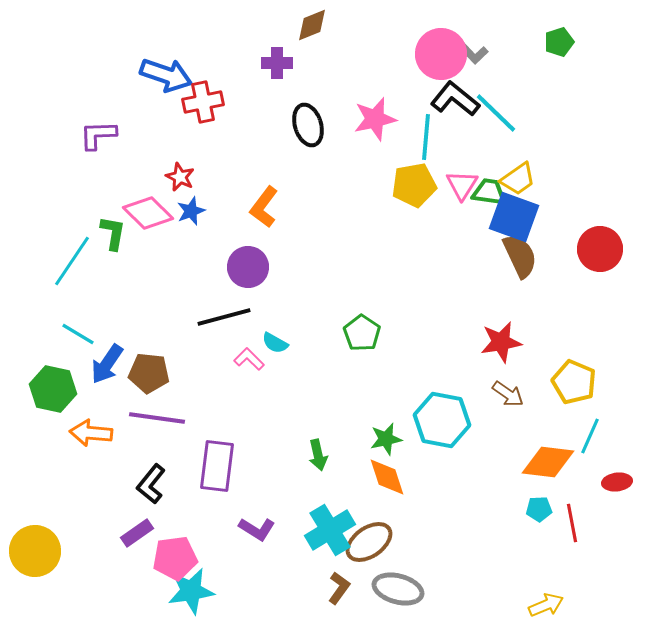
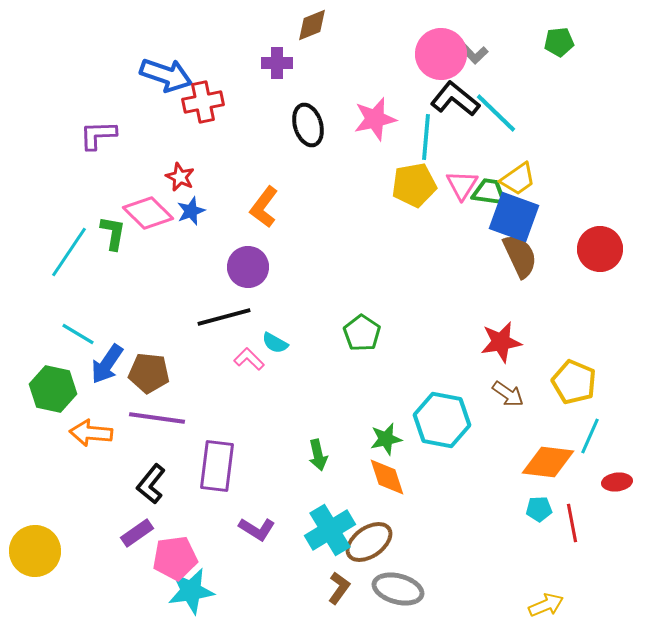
green pentagon at (559, 42): rotated 12 degrees clockwise
cyan line at (72, 261): moved 3 px left, 9 px up
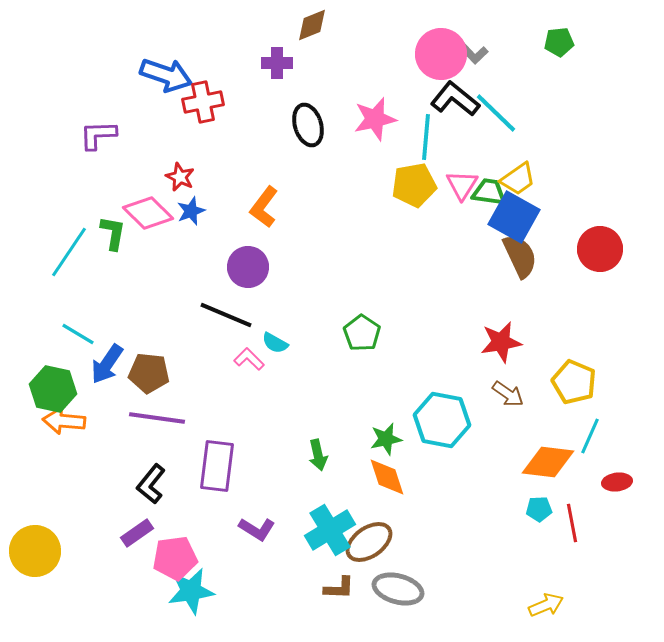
blue square at (514, 217): rotated 9 degrees clockwise
black line at (224, 317): moved 2 px right, 2 px up; rotated 38 degrees clockwise
orange arrow at (91, 433): moved 27 px left, 12 px up
brown L-shape at (339, 588): rotated 56 degrees clockwise
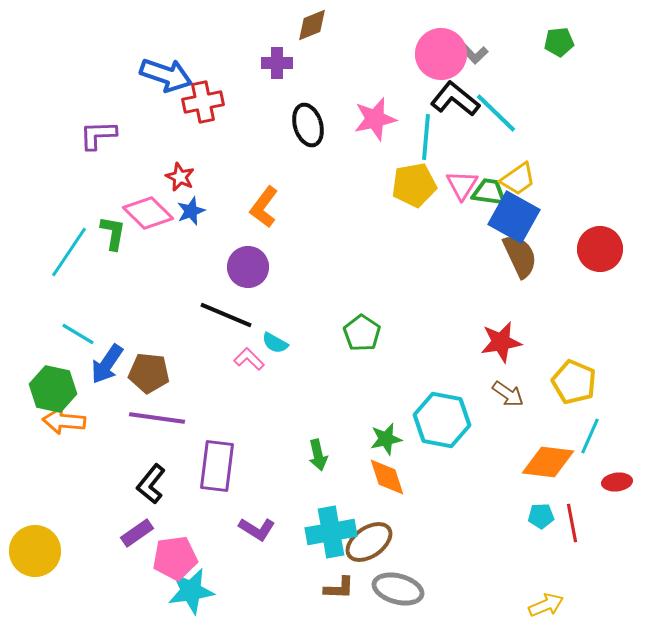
cyan pentagon at (539, 509): moved 2 px right, 7 px down
cyan cross at (330, 530): moved 1 px right, 2 px down; rotated 21 degrees clockwise
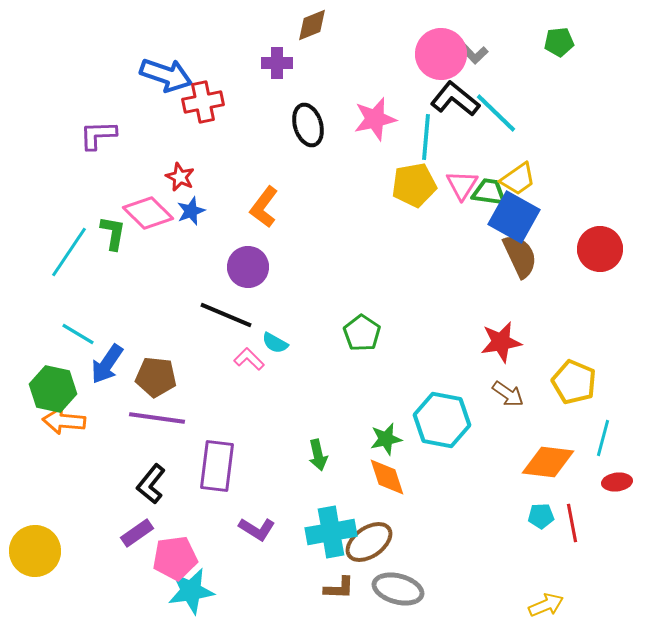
brown pentagon at (149, 373): moved 7 px right, 4 px down
cyan line at (590, 436): moved 13 px right, 2 px down; rotated 9 degrees counterclockwise
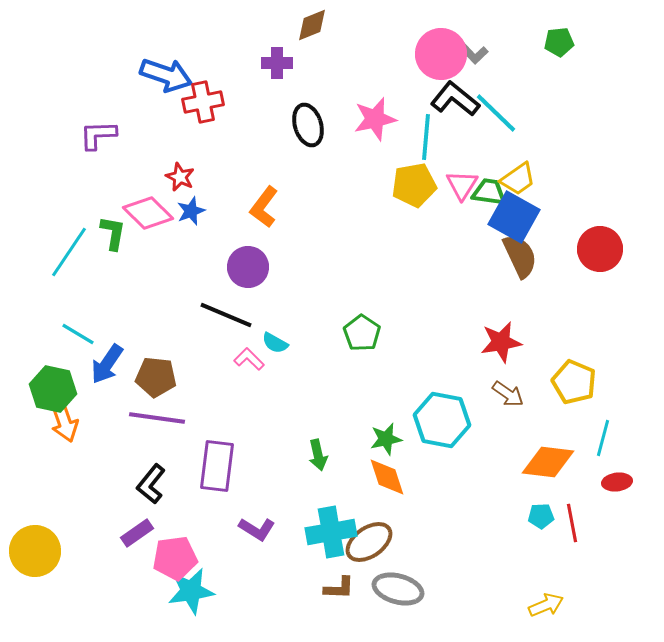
orange arrow at (64, 421): rotated 114 degrees counterclockwise
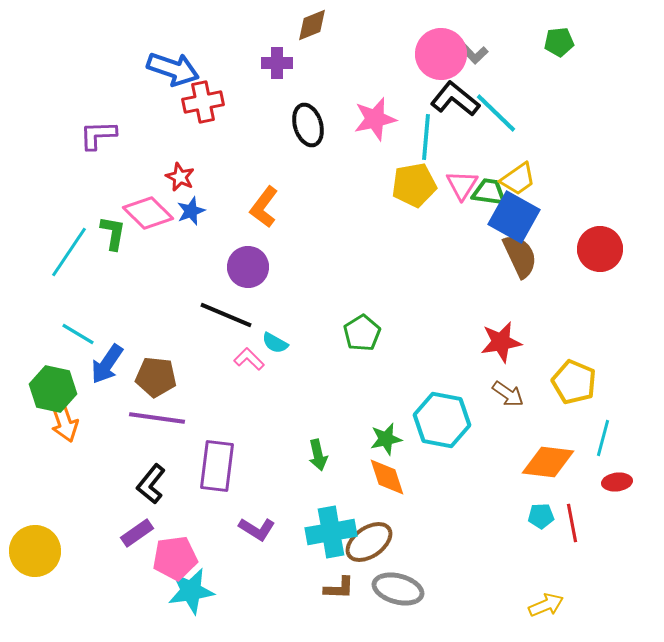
blue arrow at (166, 75): moved 7 px right, 6 px up
green pentagon at (362, 333): rotated 6 degrees clockwise
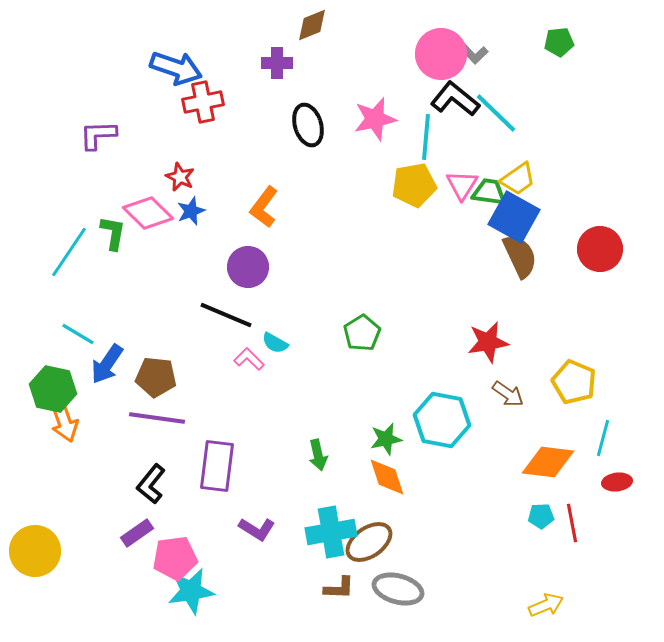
blue arrow at (173, 69): moved 3 px right, 1 px up
red star at (501, 342): moved 13 px left
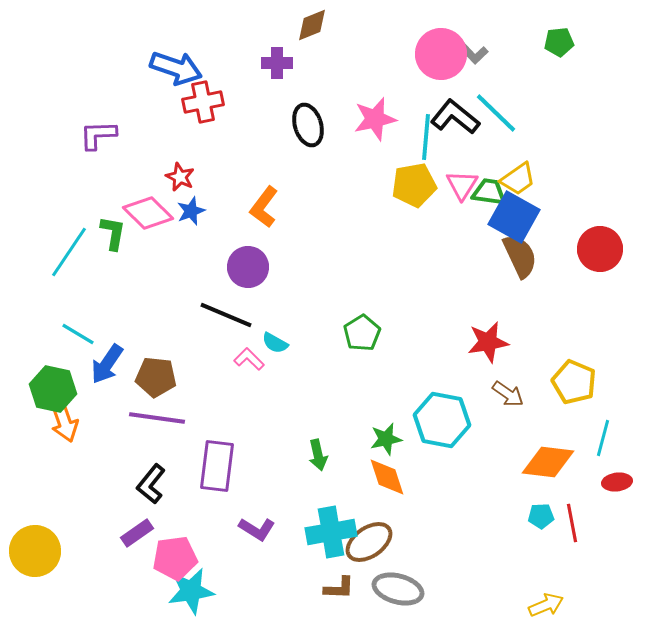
black L-shape at (455, 99): moved 18 px down
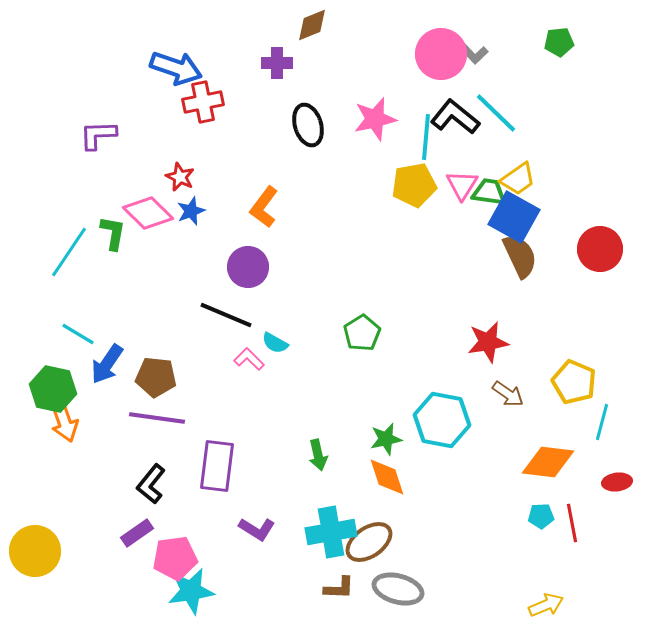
cyan line at (603, 438): moved 1 px left, 16 px up
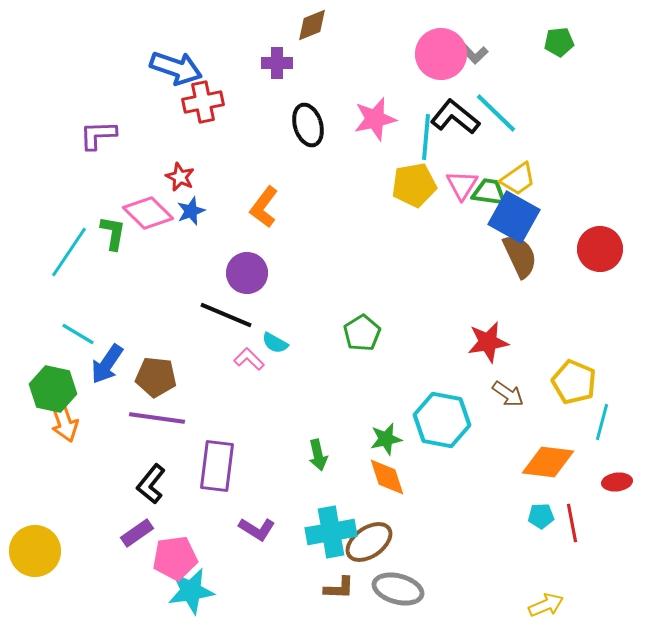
purple circle at (248, 267): moved 1 px left, 6 px down
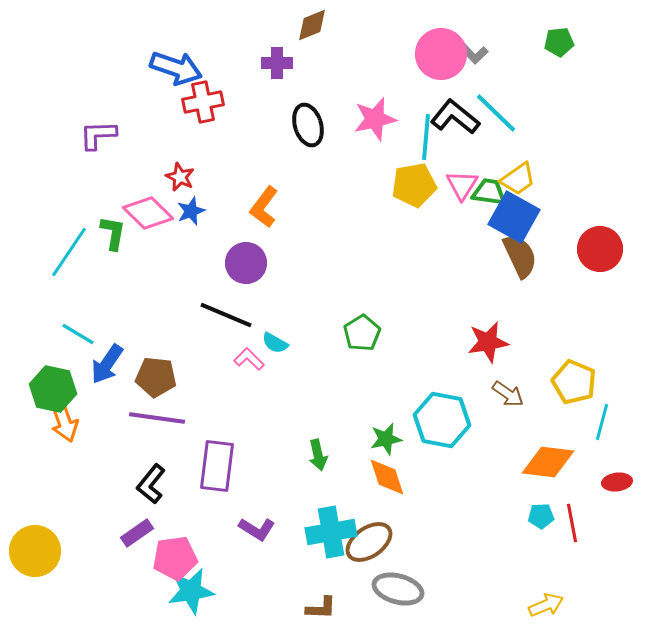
purple circle at (247, 273): moved 1 px left, 10 px up
brown L-shape at (339, 588): moved 18 px left, 20 px down
